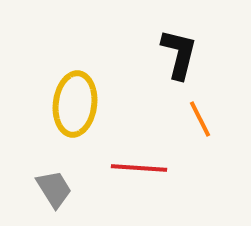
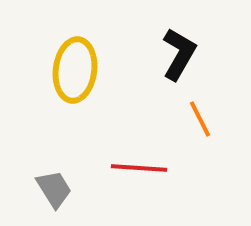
black L-shape: rotated 16 degrees clockwise
yellow ellipse: moved 34 px up
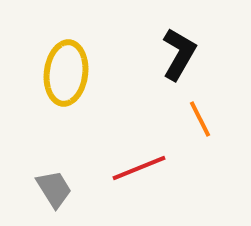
yellow ellipse: moved 9 px left, 3 px down
red line: rotated 26 degrees counterclockwise
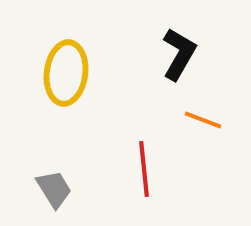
orange line: moved 3 px right, 1 px down; rotated 42 degrees counterclockwise
red line: moved 5 px right, 1 px down; rotated 74 degrees counterclockwise
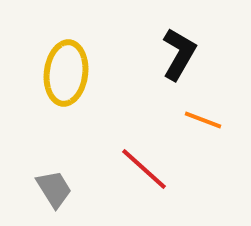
red line: rotated 42 degrees counterclockwise
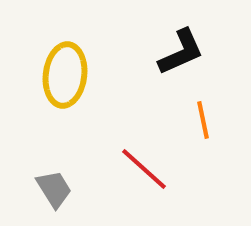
black L-shape: moved 2 px right, 2 px up; rotated 36 degrees clockwise
yellow ellipse: moved 1 px left, 2 px down
orange line: rotated 57 degrees clockwise
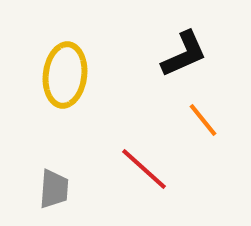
black L-shape: moved 3 px right, 2 px down
orange line: rotated 27 degrees counterclockwise
gray trapezoid: rotated 36 degrees clockwise
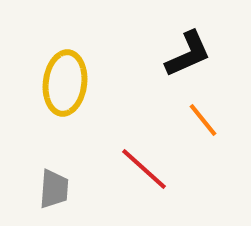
black L-shape: moved 4 px right
yellow ellipse: moved 8 px down
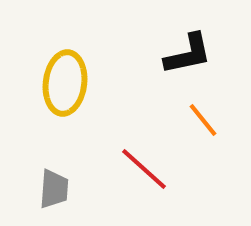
black L-shape: rotated 12 degrees clockwise
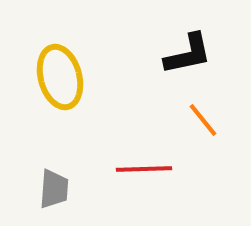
yellow ellipse: moved 5 px left, 6 px up; rotated 22 degrees counterclockwise
red line: rotated 44 degrees counterclockwise
